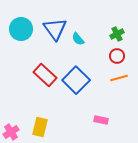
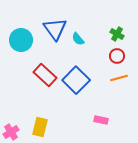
cyan circle: moved 11 px down
green cross: rotated 32 degrees counterclockwise
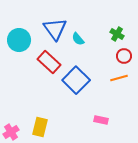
cyan circle: moved 2 px left
red circle: moved 7 px right
red rectangle: moved 4 px right, 13 px up
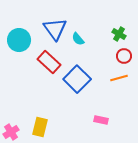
green cross: moved 2 px right
blue square: moved 1 px right, 1 px up
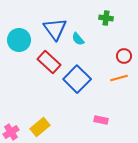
green cross: moved 13 px left, 16 px up; rotated 24 degrees counterclockwise
yellow rectangle: rotated 36 degrees clockwise
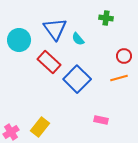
yellow rectangle: rotated 12 degrees counterclockwise
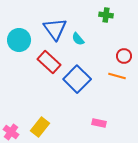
green cross: moved 3 px up
orange line: moved 2 px left, 2 px up; rotated 30 degrees clockwise
pink rectangle: moved 2 px left, 3 px down
pink cross: rotated 21 degrees counterclockwise
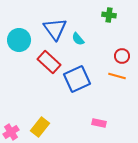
green cross: moved 3 px right
red circle: moved 2 px left
blue square: rotated 20 degrees clockwise
pink cross: rotated 21 degrees clockwise
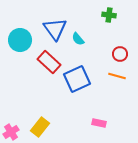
cyan circle: moved 1 px right
red circle: moved 2 px left, 2 px up
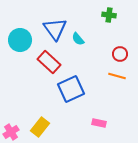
blue square: moved 6 px left, 10 px down
